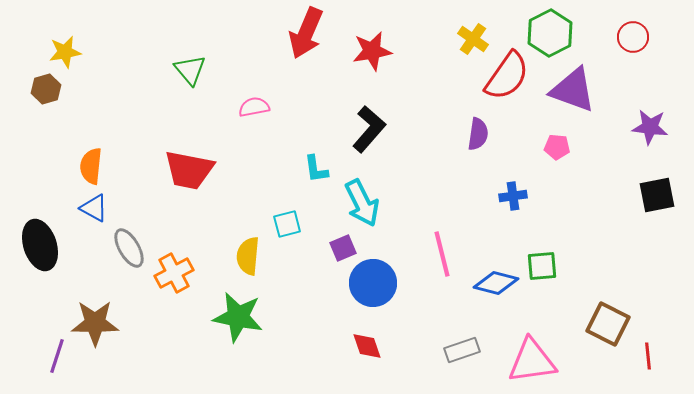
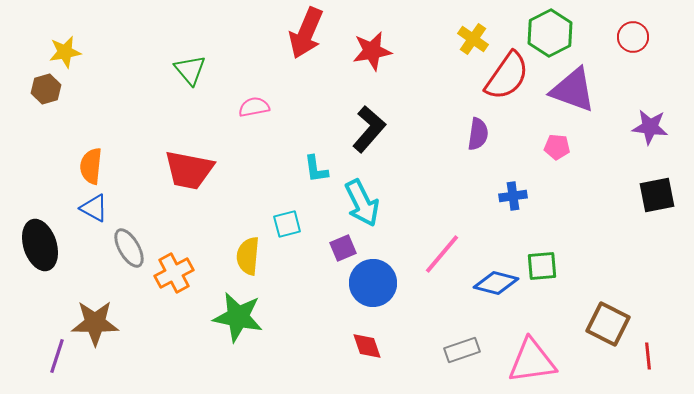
pink line: rotated 54 degrees clockwise
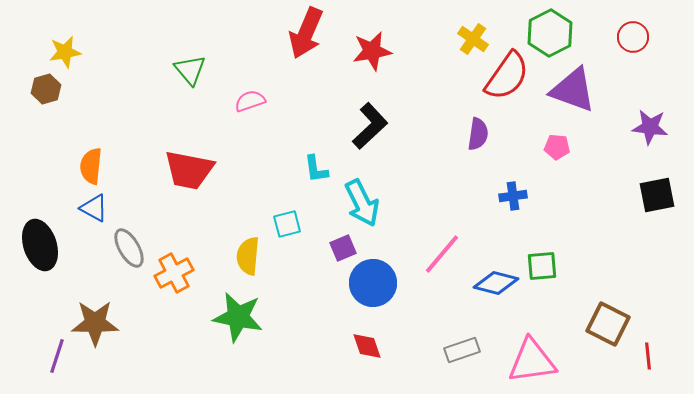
pink semicircle: moved 4 px left, 6 px up; rotated 8 degrees counterclockwise
black L-shape: moved 1 px right, 3 px up; rotated 6 degrees clockwise
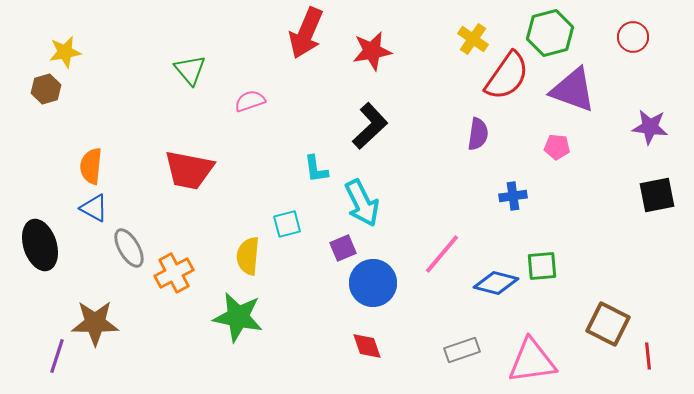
green hexagon: rotated 12 degrees clockwise
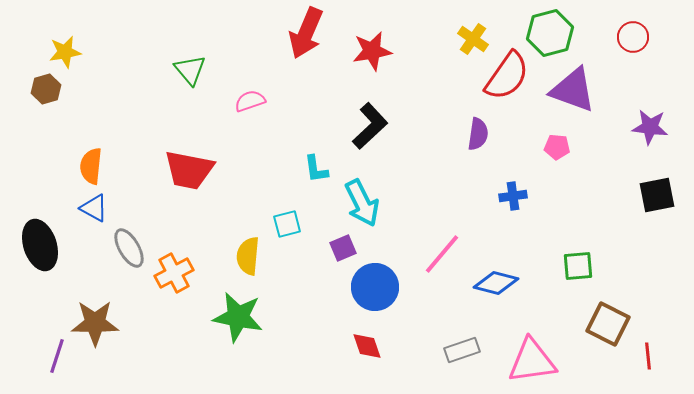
green square: moved 36 px right
blue circle: moved 2 px right, 4 px down
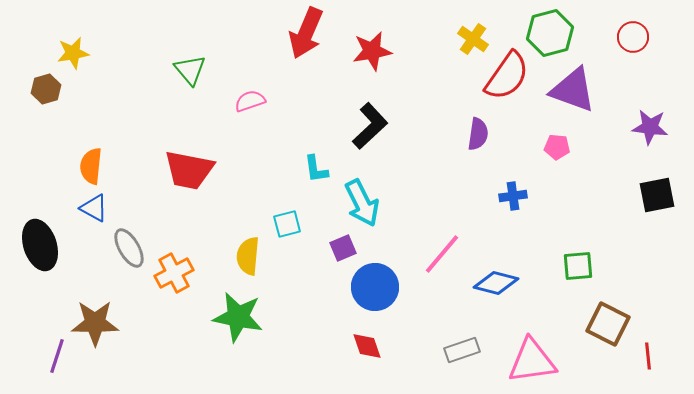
yellow star: moved 8 px right, 1 px down
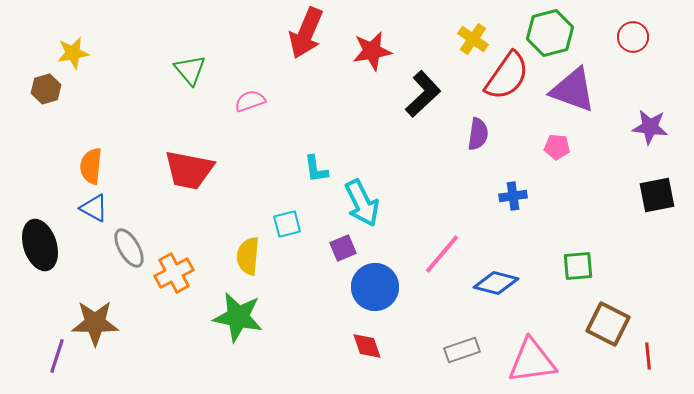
black L-shape: moved 53 px right, 32 px up
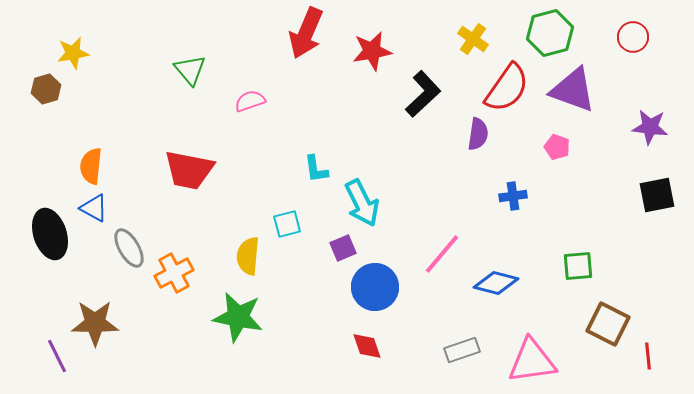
red semicircle: moved 12 px down
pink pentagon: rotated 15 degrees clockwise
black ellipse: moved 10 px right, 11 px up
purple line: rotated 44 degrees counterclockwise
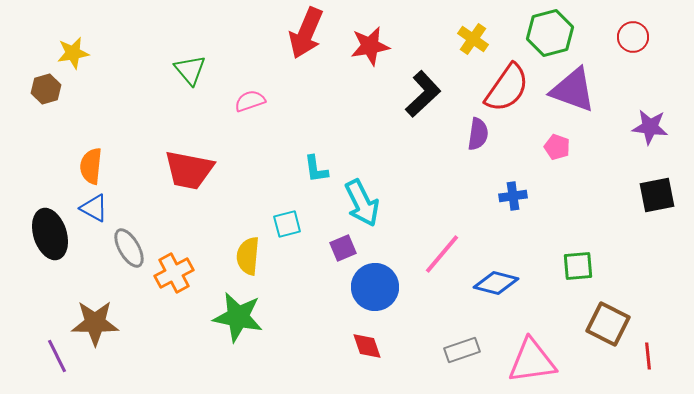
red star: moved 2 px left, 5 px up
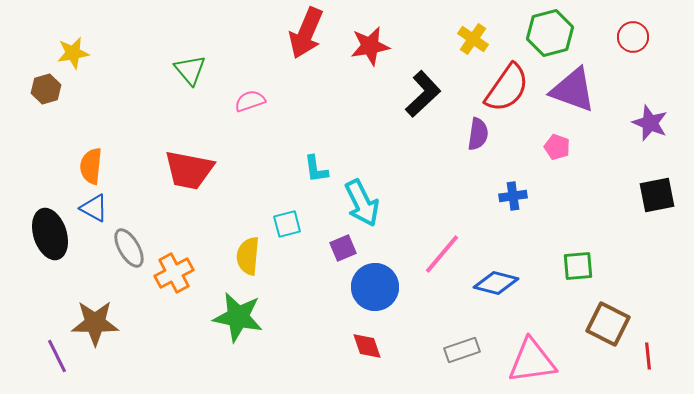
purple star: moved 4 px up; rotated 15 degrees clockwise
